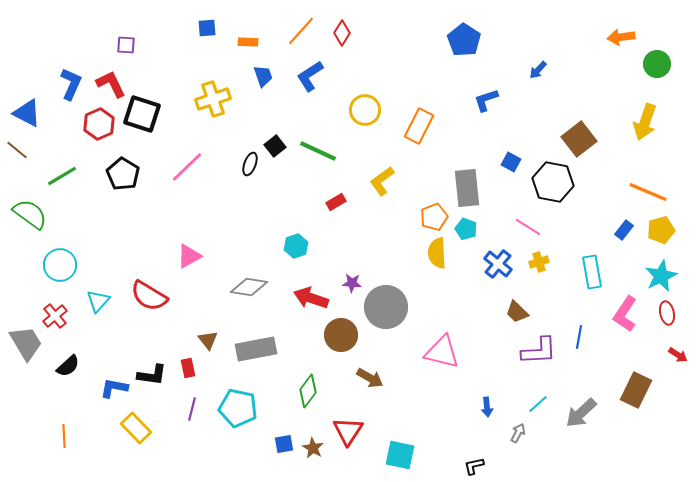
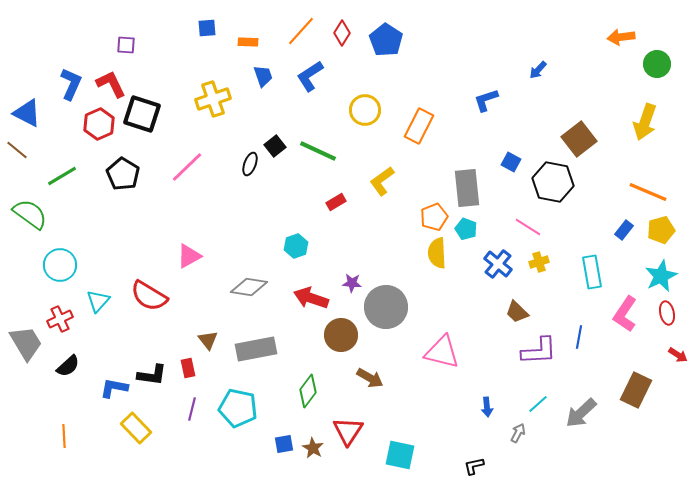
blue pentagon at (464, 40): moved 78 px left
red cross at (55, 316): moved 5 px right, 3 px down; rotated 15 degrees clockwise
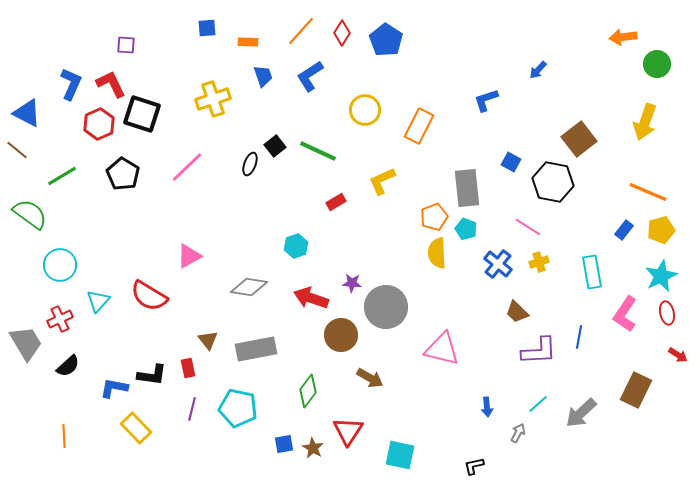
orange arrow at (621, 37): moved 2 px right
yellow L-shape at (382, 181): rotated 12 degrees clockwise
pink triangle at (442, 352): moved 3 px up
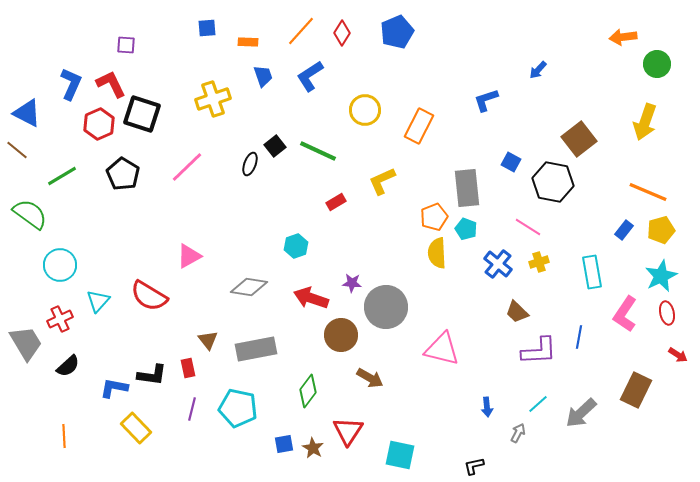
blue pentagon at (386, 40): moved 11 px right, 8 px up; rotated 16 degrees clockwise
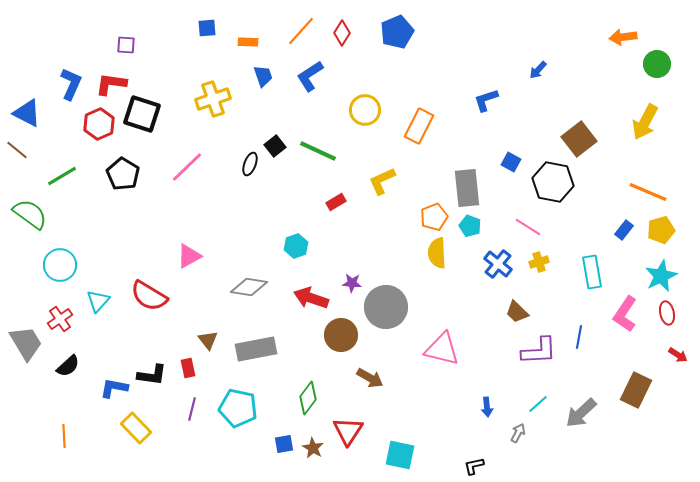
red L-shape at (111, 84): rotated 56 degrees counterclockwise
yellow arrow at (645, 122): rotated 9 degrees clockwise
cyan pentagon at (466, 229): moved 4 px right, 3 px up
red cross at (60, 319): rotated 10 degrees counterclockwise
green diamond at (308, 391): moved 7 px down
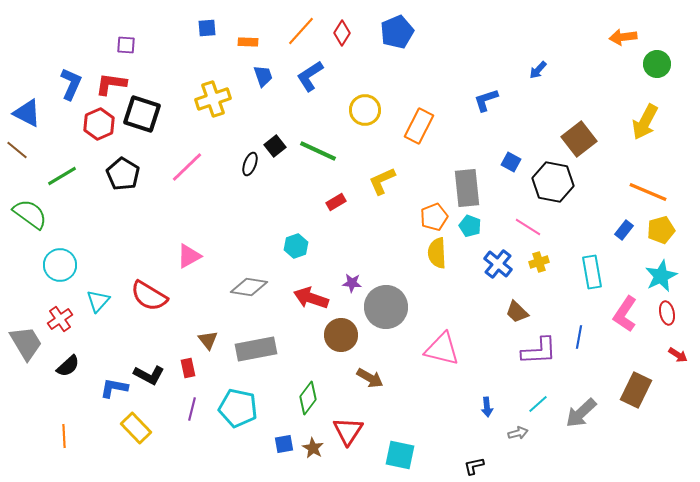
black L-shape at (152, 375): moved 3 px left; rotated 20 degrees clockwise
gray arrow at (518, 433): rotated 48 degrees clockwise
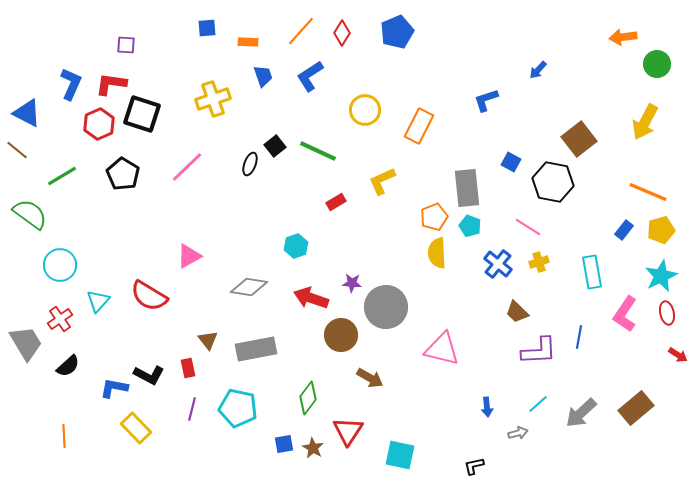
brown rectangle at (636, 390): moved 18 px down; rotated 24 degrees clockwise
